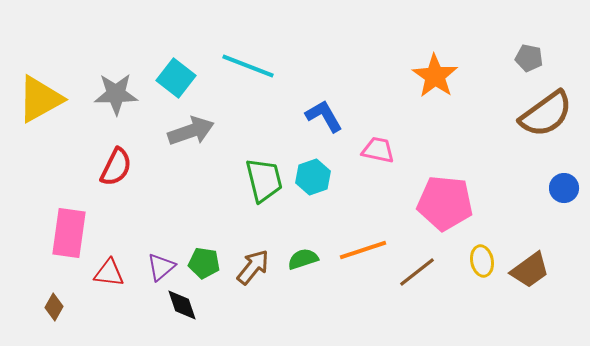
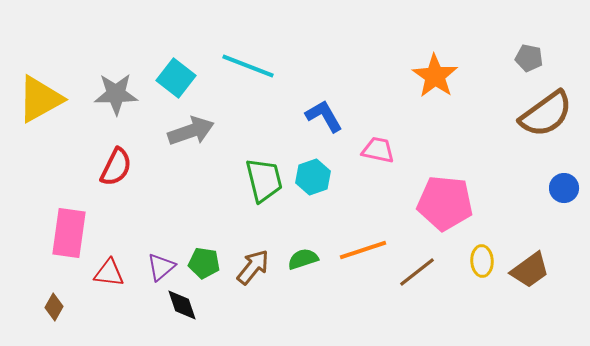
yellow ellipse: rotated 8 degrees clockwise
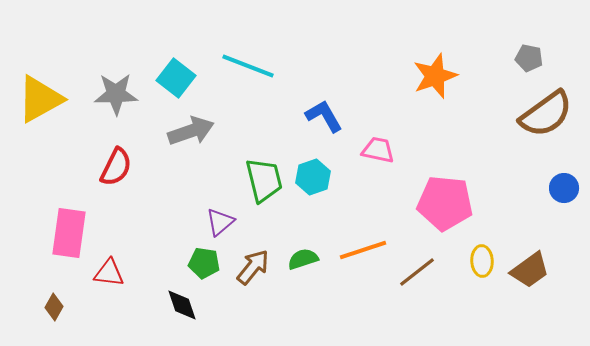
orange star: rotated 18 degrees clockwise
purple triangle: moved 59 px right, 45 px up
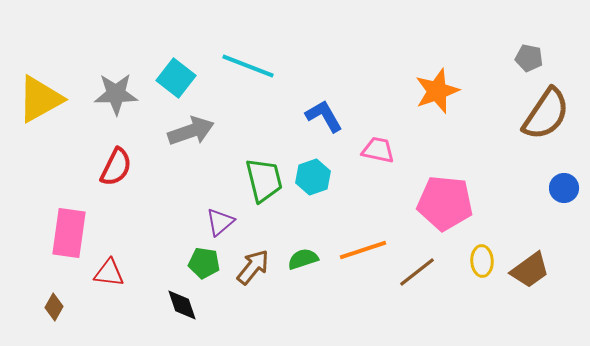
orange star: moved 2 px right, 15 px down
brown semicircle: rotated 20 degrees counterclockwise
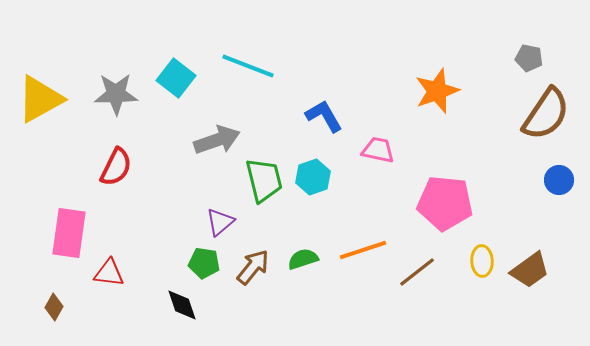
gray arrow: moved 26 px right, 9 px down
blue circle: moved 5 px left, 8 px up
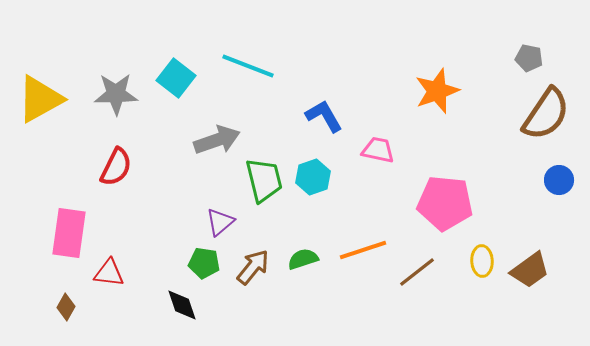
brown diamond: moved 12 px right
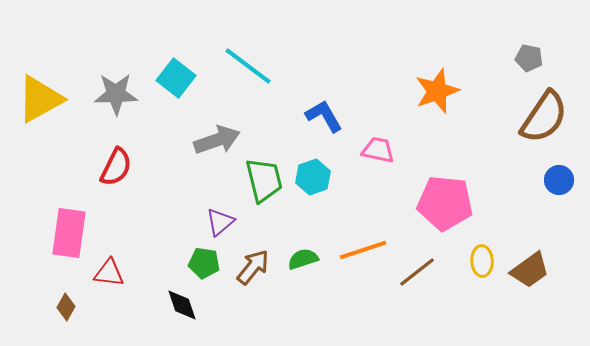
cyan line: rotated 16 degrees clockwise
brown semicircle: moved 2 px left, 3 px down
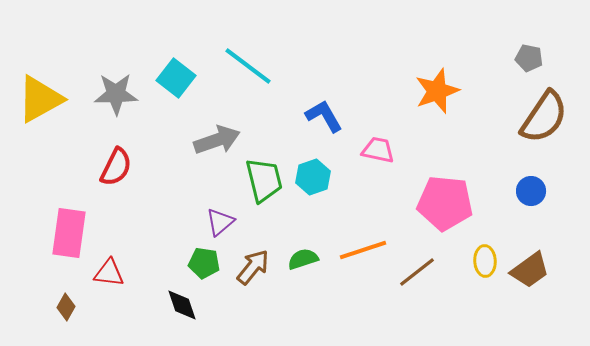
blue circle: moved 28 px left, 11 px down
yellow ellipse: moved 3 px right
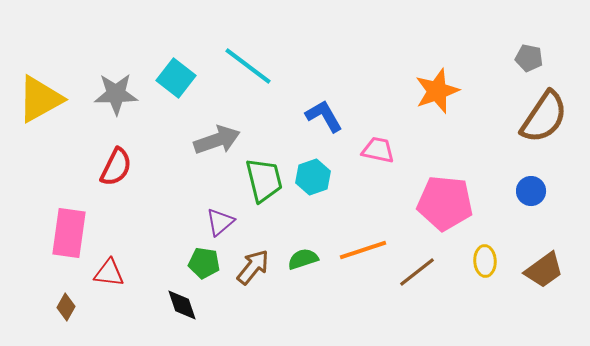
brown trapezoid: moved 14 px right
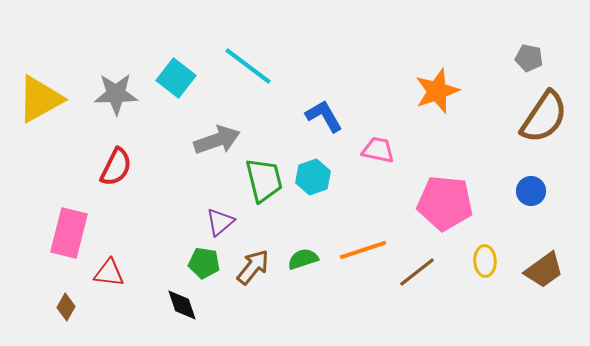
pink rectangle: rotated 6 degrees clockwise
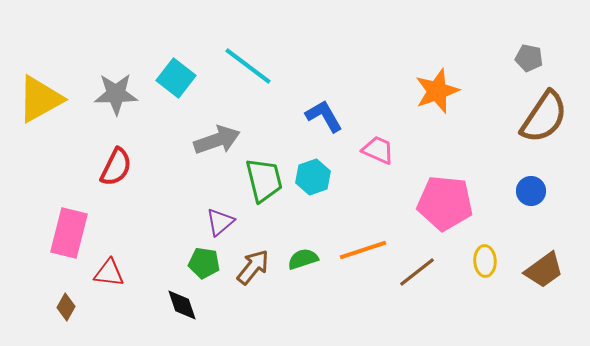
pink trapezoid: rotated 12 degrees clockwise
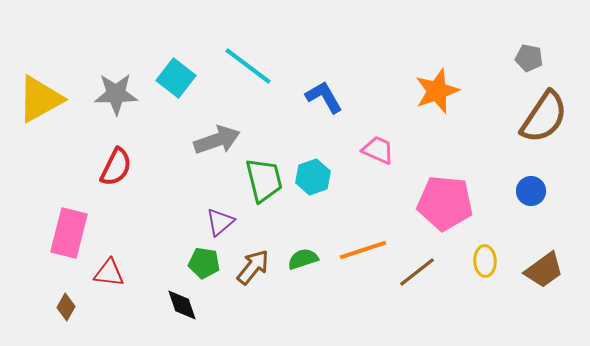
blue L-shape: moved 19 px up
